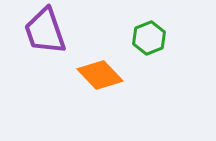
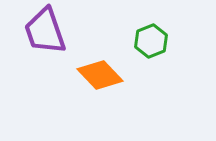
green hexagon: moved 2 px right, 3 px down
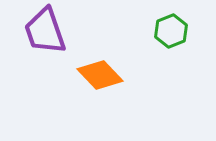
green hexagon: moved 20 px right, 10 px up
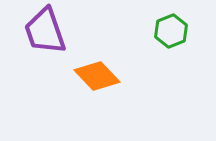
orange diamond: moved 3 px left, 1 px down
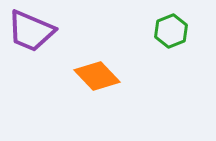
purple trapezoid: moved 14 px left; rotated 48 degrees counterclockwise
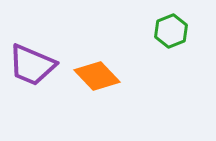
purple trapezoid: moved 1 px right, 34 px down
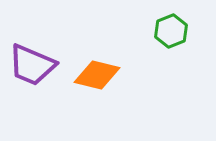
orange diamond: moved 1 px up; rotated 33 degrees counterclockwise
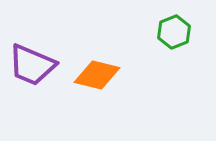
green hexagon: moved 3 px right, 1 px down
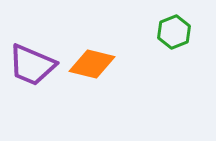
orange diamond: moved 5 px left, 11 px up
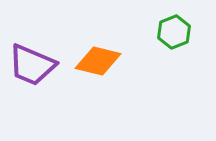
orange diamond: moved 6 px right, 3 px up
